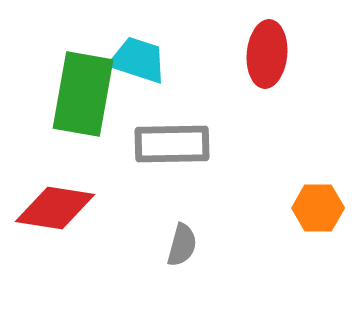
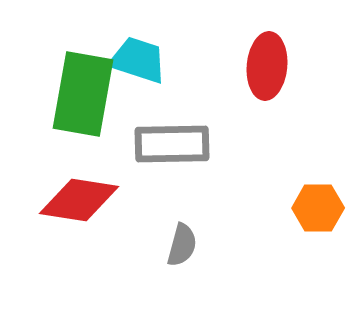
red ellipse: moved 12 px down
red diamond: moved 24 px right, 8 px up
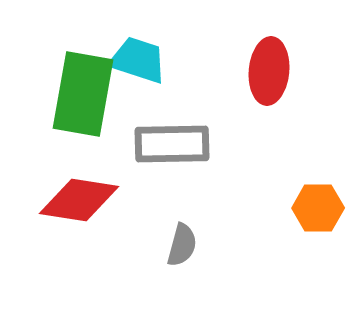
red ellipse: moved 2 px right, 5 px down
